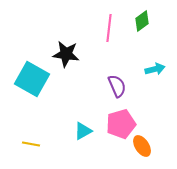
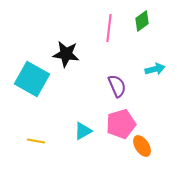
yellow line: moved 5 px right, 3 px up
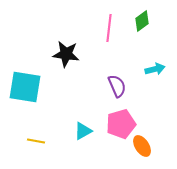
cyan square: moved 7 px left, 8 px down; rotated 20 degrees counterclockwise
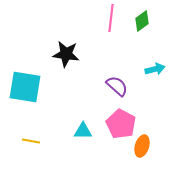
pink line: moved 2 px right, 10 px up
purple semicircle: rotated 25 degrees counterclockwise
pink pentagon: rotated 28 degrees counterclockwise
cyan triangle: rotated 30 degrees clockwise
yellow line: moved 5 px left
orange ellipse: rotated 50 degrees clockwise
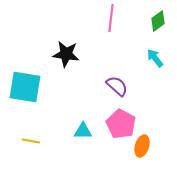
green diamond: moved 16 px right
cyan arrow: moved 11 px up; rotated 114 degrees counterclockwise
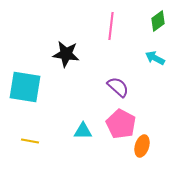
pink line: moved 8 px down
cyan arrow: rotated 24 degrees counterclockwise
purple semicircle: moved 1 px right, 1 px down
yellow line: moved 1 px left
